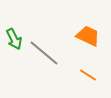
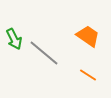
orange trapezoid: rotated 10 degrees clockwise
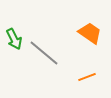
orange trapezoid: moved 2 px right, 3 px up
orange line: moved 1 px left, 2 px down; rotated 54 degrees counterclockwise
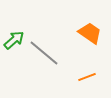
green arrow: moved 1 px down; rotated 105 degrees counterclockwise
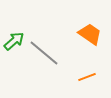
orange trapezoid: moved 1 px down
green arrow: moved 1 px down
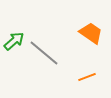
orange trapezoid: moved 1 px right, 1 px up
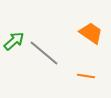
orange line: moved 1 px left, 1 px up; rotated 30 degrees clockwise
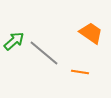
orange line: moved 6 px left, 4 px up
